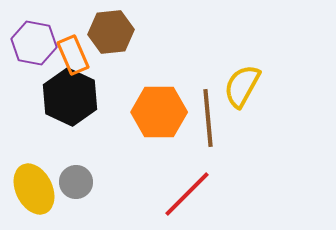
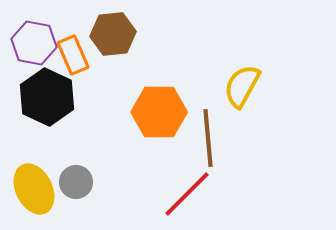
brown hexagon: moved 2 px right, 2 px down
black hexagon: moved 23 px left
brown line: moved 20 px down
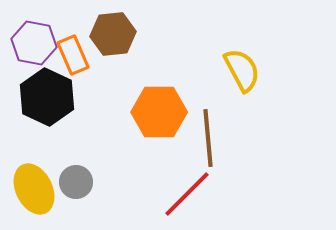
yellow semicircle: moved 16 px up; rotated 123 degrees clockwise
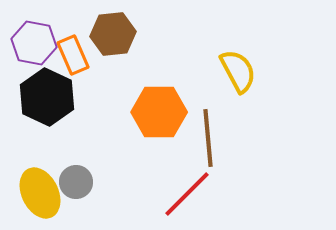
yellow semicircle: moved 4 px left, 1 px down
yellow ellipse: moved 6 px right, 4 px down
